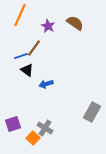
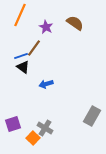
purple star: moved 2 px left, 1 px down
black triangle: moved 4 px left, 3 px up
gray rectangle: moved 4 px down
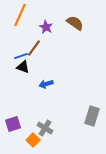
black triangle: rotated 16 degrees counterclockwise
gray rectangle: rotated 12 degrees counterclockwise
orange square: moved 2 px down
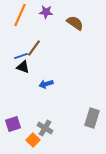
purple star: moved 15 px up; rotated 24 degrees counterclockwise
gray rectangle: moved 2 px down
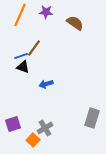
gray cross: rotated 28 degrees clockwise
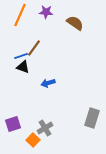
blue arrow: moved 2 px right, 1 px up
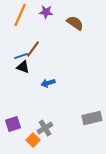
brown line: moved 1 px left, 1 px down
gray rectangle: rotated 60 degrees clockwise
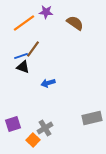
orange line: moved 4 px right, 8 px down; rotated 30 degrees clockwise
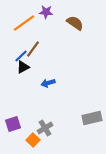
blue line: rotated 24 degrees counterclockwise
black triangle: rotated 48 degrees counterclockwise
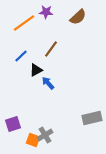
brown semicircle: moved 3 px right, 6 px up; rotated 102 degrees clockwise
brown line: moved 18 px right
black triangle: moved 13 px right, 3 px down
blue arrow: rotated 64 degrees clockwise
gray cross: moved 7 px down
orange square: rotated 24 degrees counterclockwise
